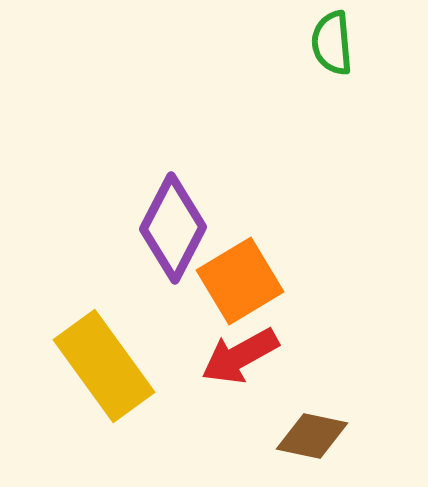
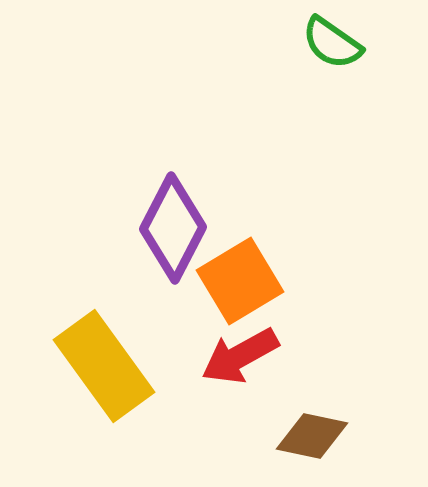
green semicircle: rotated 50 degrees counterclockwise
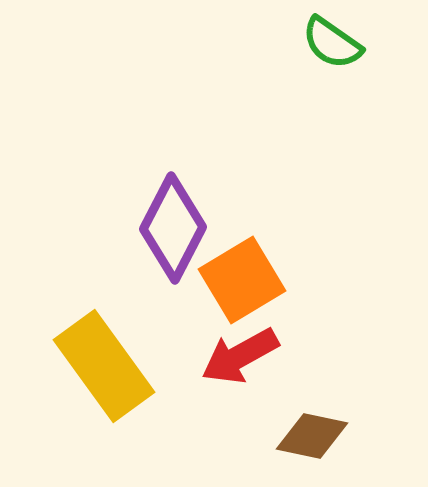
orange square: moved 2 px right, 1 px up
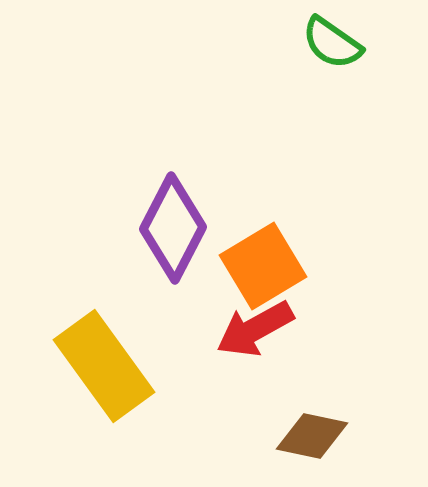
orange square: moved 21 px right, 14 px up
red arrow: moved 15 px right, 27 px up
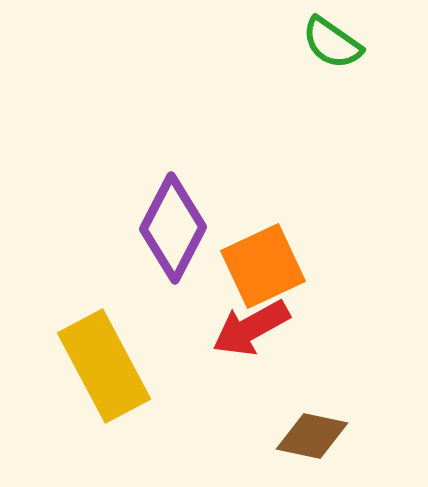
orange square: rotated 6 degrees clockwise
red arrow: moved 4 px left, 1 px up
yellow rectangle: rotated 8 degrees clockwise
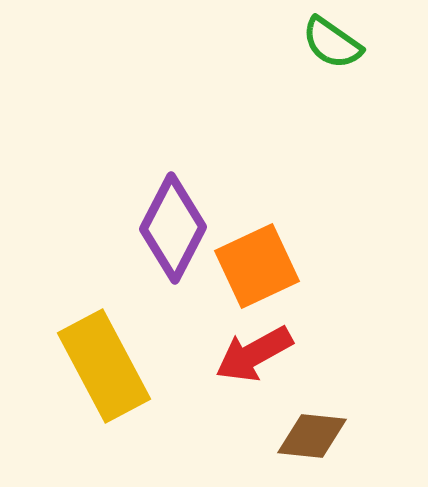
orange square: moved 6 px left
red arrow: moved 3 px right, 26 px down
brown diamond: rotated 6 degrees counterclockwise
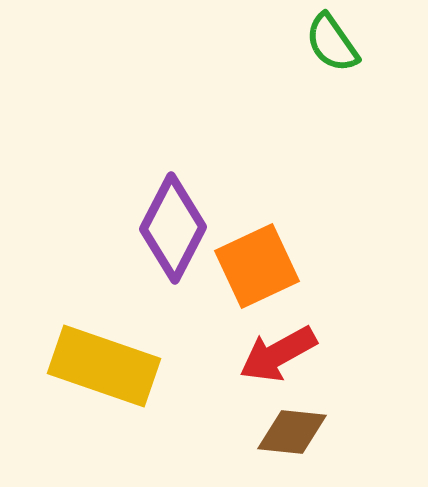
green semicircle: rotated 20 degrees clockwise
red arrow: moved 24 px right
yellow rectangle: rotated 43 degrees counterclockwise
brown diamond: moved 20 px left, 4 px up
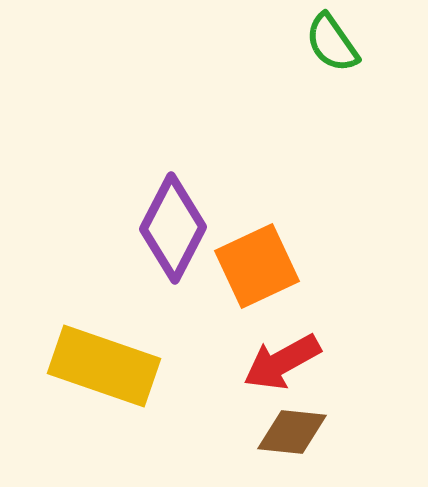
red arrow: moved 4 px right, 8 px down
